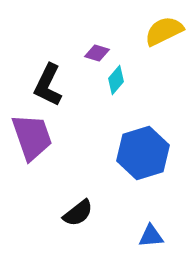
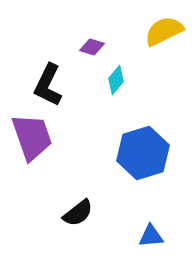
purple diamond: moved 5 px left, 6 px up
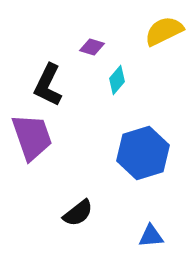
cyan diamond: moved 1 px right
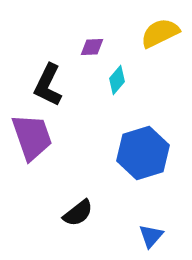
yellow semicircle: moved 4 px left, 2 px down
purple diamond: rotated 20 degrees counterclockwise
blue triangle: rotated 44 degrees counterclockwise
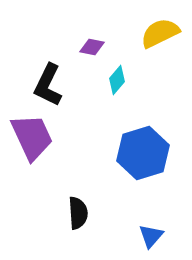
purple diamond: rotated 15 degrees clockwise
purple trapezoid: rotated 6 degrees counterclockwise
black semicircle: rotated 56 degrees counterclockwise
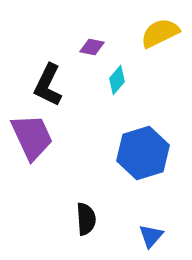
black semicircle: moved 8 px right, 6 px down
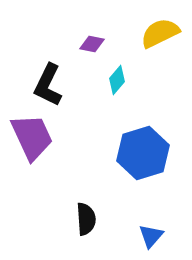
purple diamond: moved 3 px up
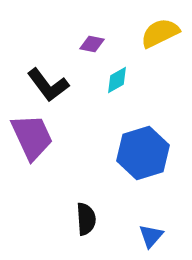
cyan diamond: rotated 20 degrees clockwise
black L-shape: rotated 63 degrees counterclockwise
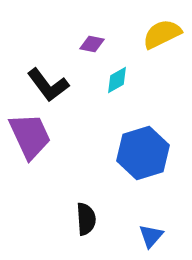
yellow semicircle: moved 2 px right, 1 px down
purple trapezoid: moved 2 px left, 1 px up
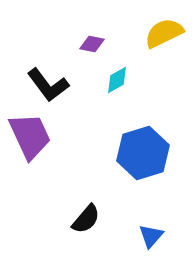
yellow semicircle: moved 2 px right, 1 px up
black semicircle: rotated 44 degrees clockwise
